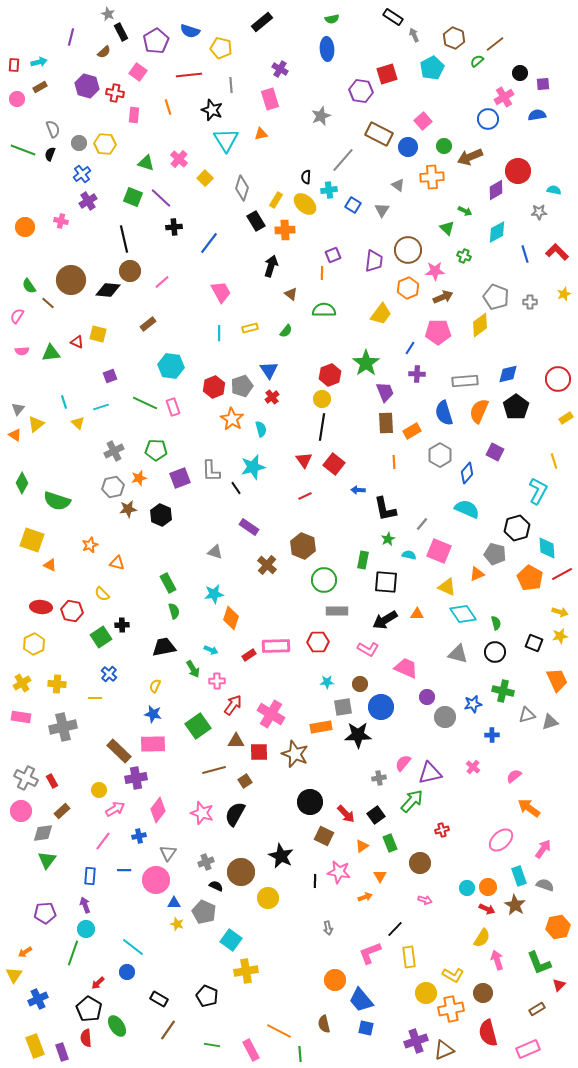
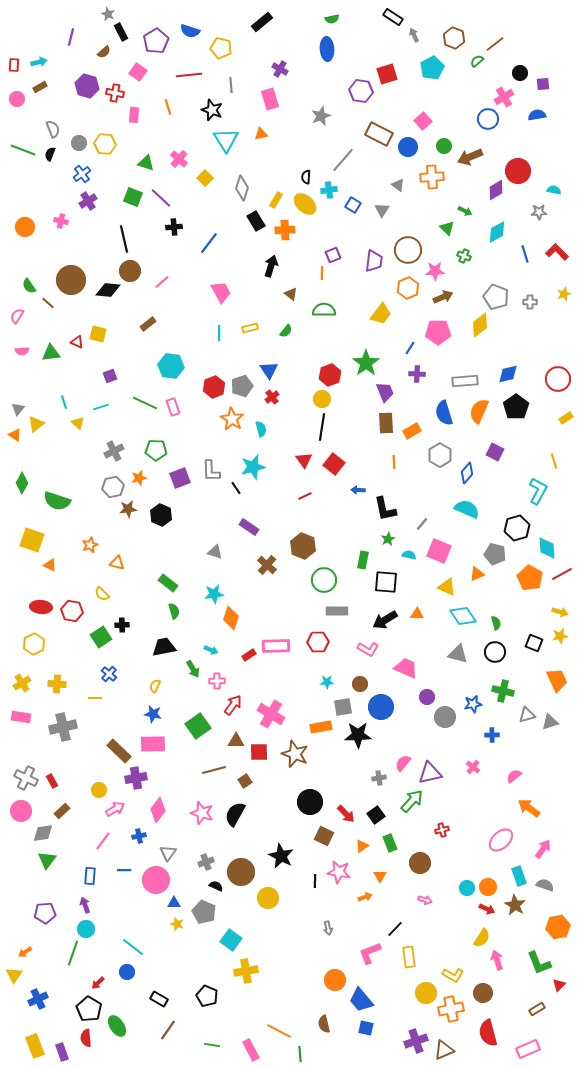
green rectangle at (168, 583): rotated 24 degrees counterclockwise
cyan diamond at (463, 614): moved 2 px down
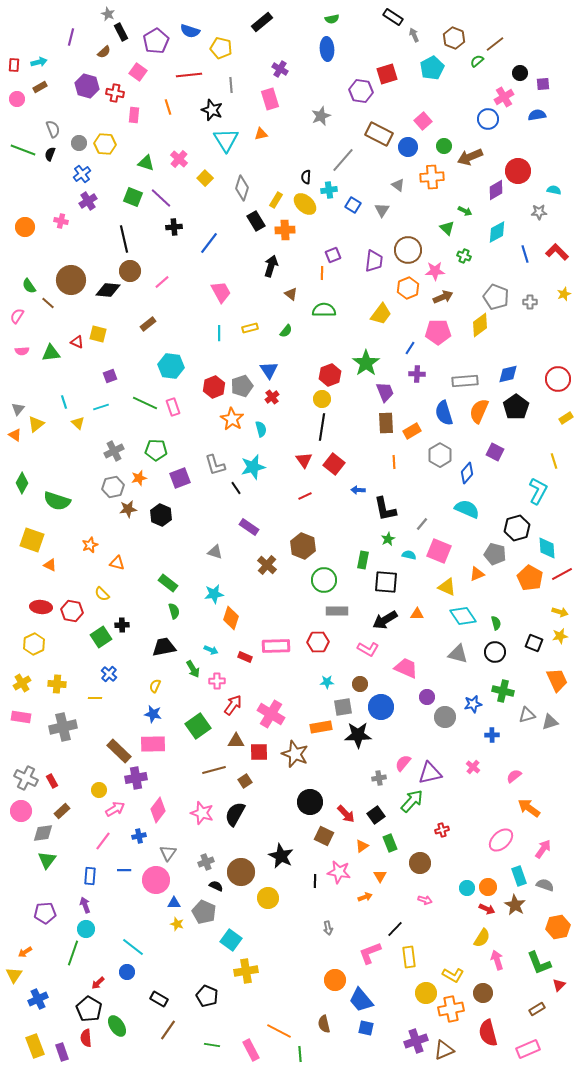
gray L-shape at (211, 471): moved 4 px right, 6 px up; rotated 15 degrees counterclockwise
red rectangle at (249, 655): moved 4 px left, 2 px down; rotated 56 degrees clockwise
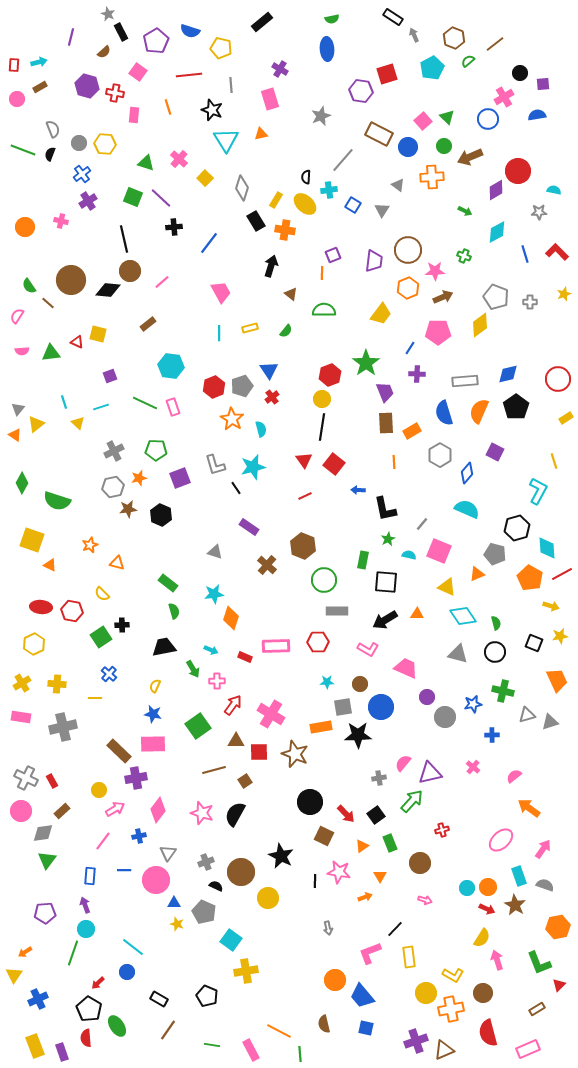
green semicircle at (477, 61): moved 9 px left
green triangle at (447, 228): moved 111 px up
orange cross at (285, 230): rotated 12 degrees clockwise
yellow arrow at (560, 612): moved 9 px left, 6 px up
blue trapezoid at (361, 1000): moved 1 px right, 4 px up
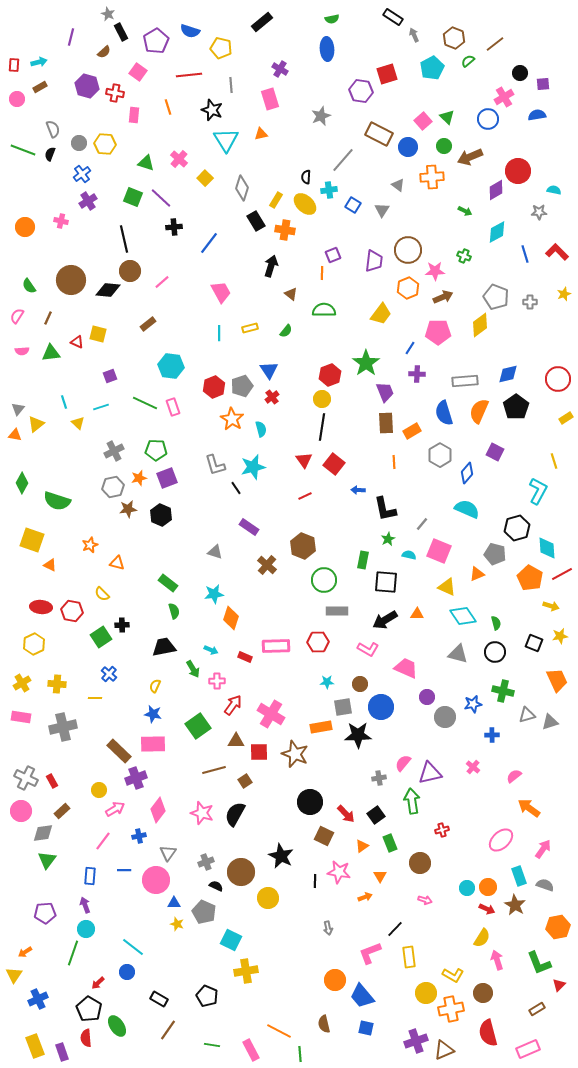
brown line at (48, 303): moved 15 px down; rotated 72 degrees clockwise
orange triangle at (15, 435): rotated 24 degrees counterclockwise
purple square at (180, 478): moved 13 px left
purple cross at (136, 778): rotated 10 degrees counterclockwise
green arrow at (412, 801): rotated 50 degrees counterclockwise
cyan square at (231, 940): rotated 10 degrees counterclockwise
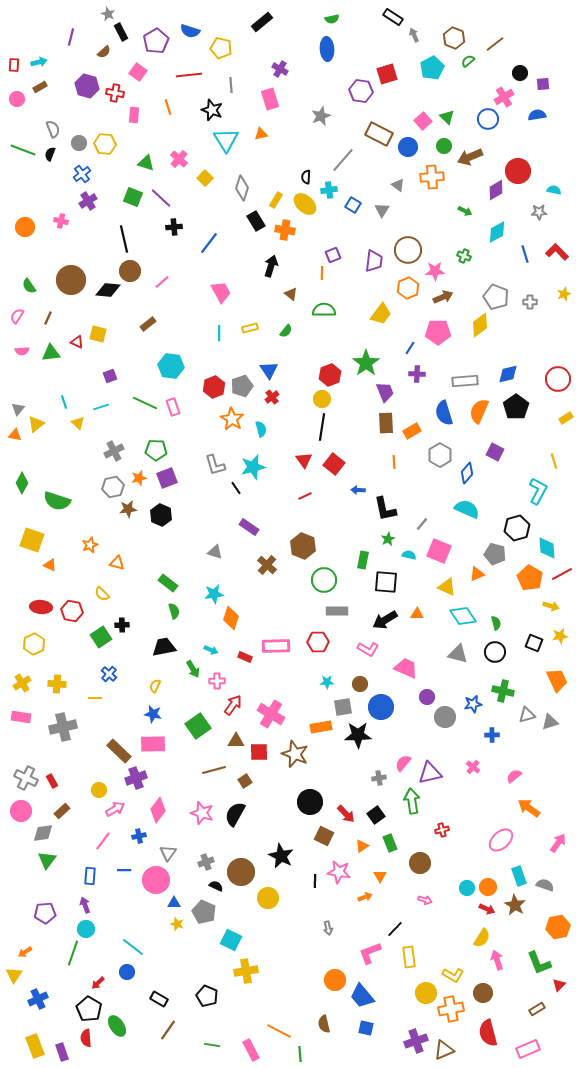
pink arrow at (543, 849): moved 15 px right, 6 px up
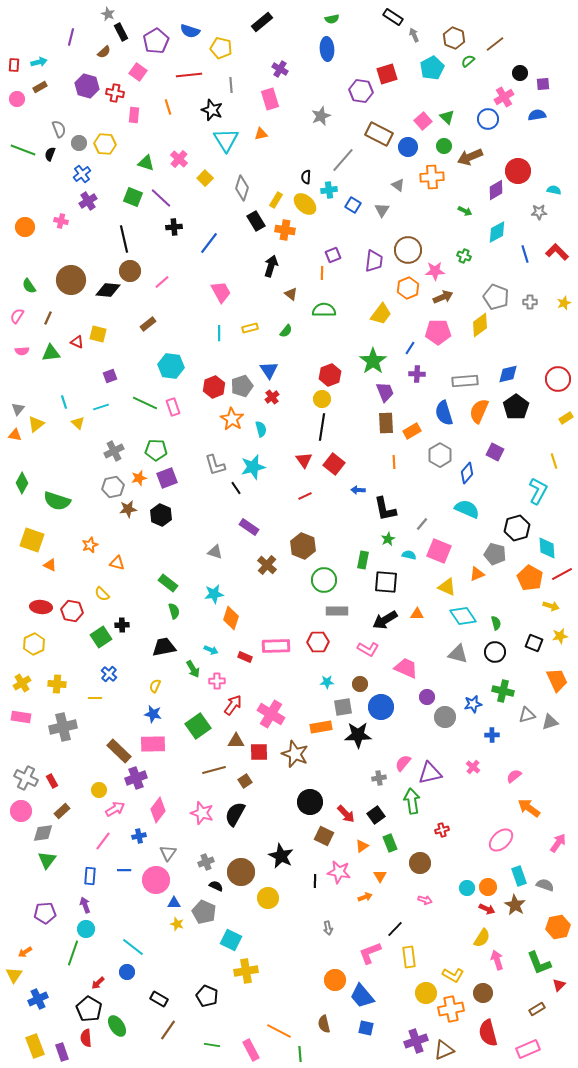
gray semicircle at (53, 129): moved 6 px right
yellow star at (564, 294): moved 9 px down
green star at (366, 363): moved 7 px right, 2 px up
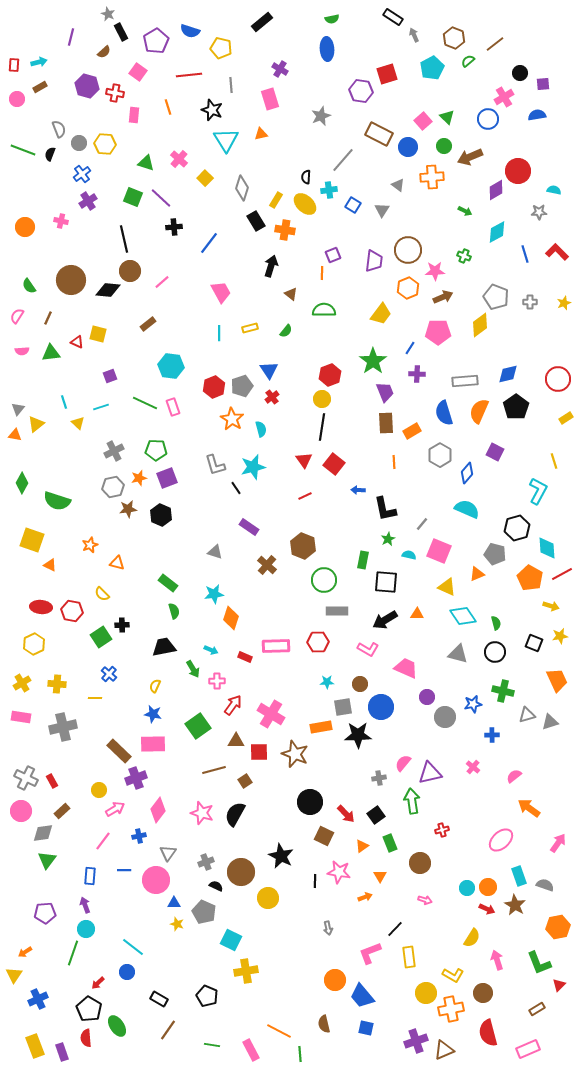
yellow semicircle at (482, 938): moved 10 px left
